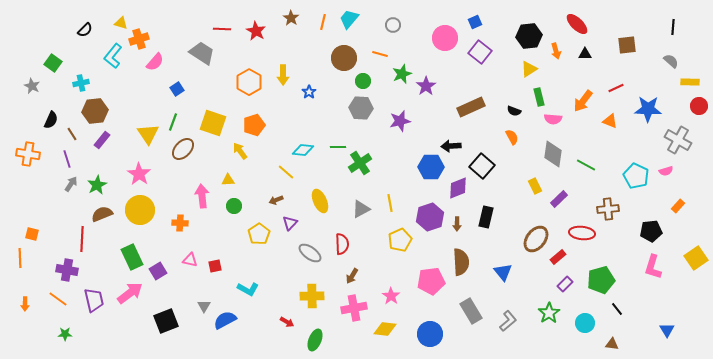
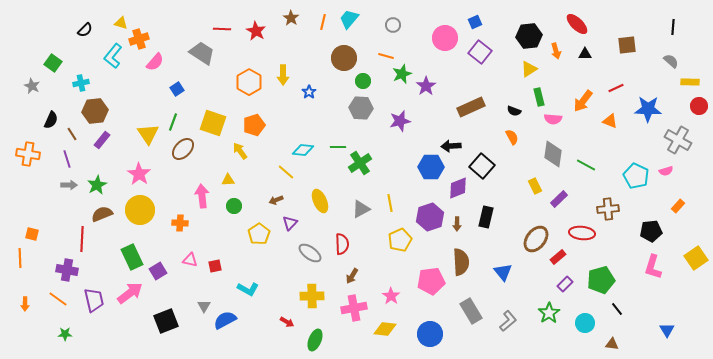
orange line at (380, 54): moved 6 px right, 2 px down
gray arrow at (71, 184): moved 2 px left, 1 px down; rotated 56 degrees clockwise
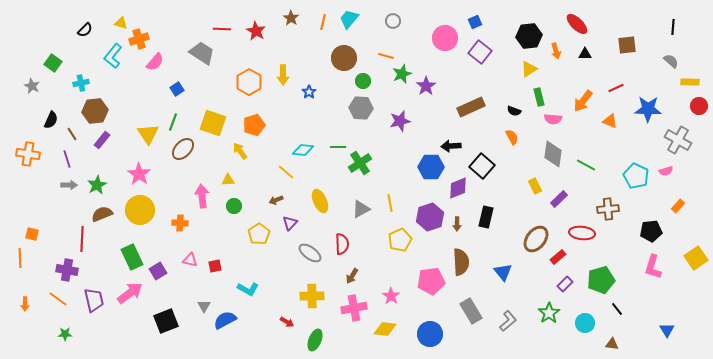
gray circle at (393, 25): moved 4 px up
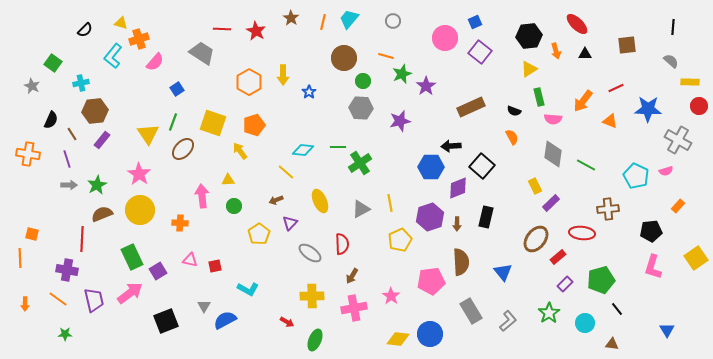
purple rectangle at (559, 199): moved 8 px left, 4 px down
yellow diamond at (385, 329): moved 13 px right, 10 px down
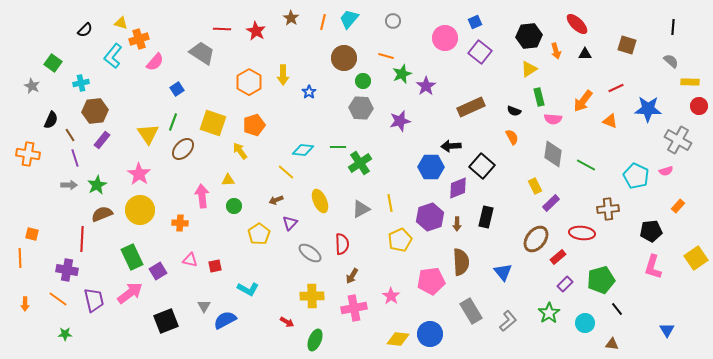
brown square at (627, 45): rotated 24 degrees clockwise
brown line at (72, 134): moved 2 px left, 1 px down
purple line at (67, 159): moved 8 px right, 1 px up
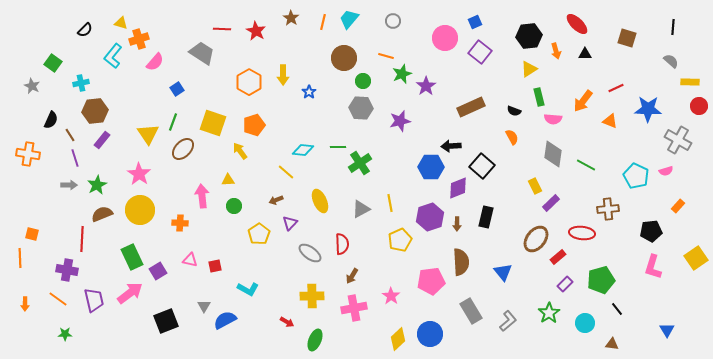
brown square at (627, 45): moved 7 px up
yellow diamond at (398, 339): rotated 50 degrees counterclockwise
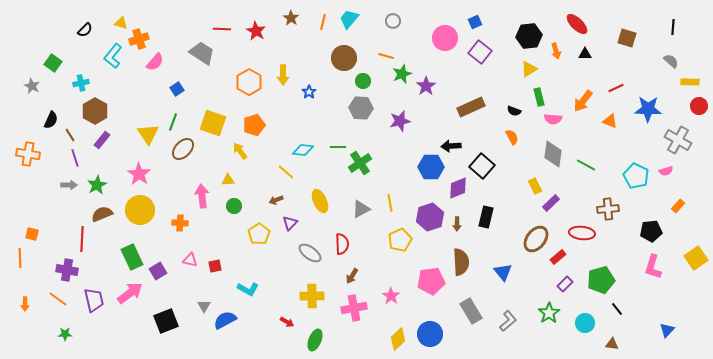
brown hexagon at (95, 111): rotated 25 degrees counterclockwise
blue triangle at (667, 330): rotated 14 degrees clockwise
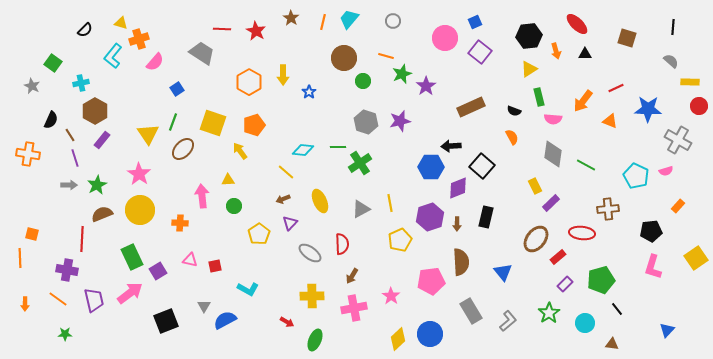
gray hexagon at (361, 108): moved 5 px right, 14 px down; rotated 15 degrees clockwise
brown arrow at (276, 200): moved 7 px right, 1 px up
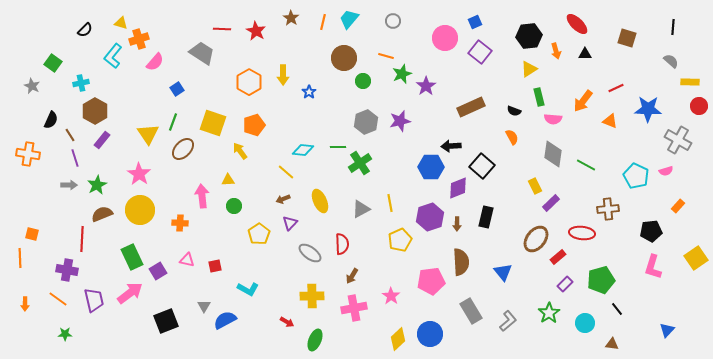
gray hexagon at (366, 122): rotated 20 degrees clockwise
pink triangle at (190, 260): moved 3 px left
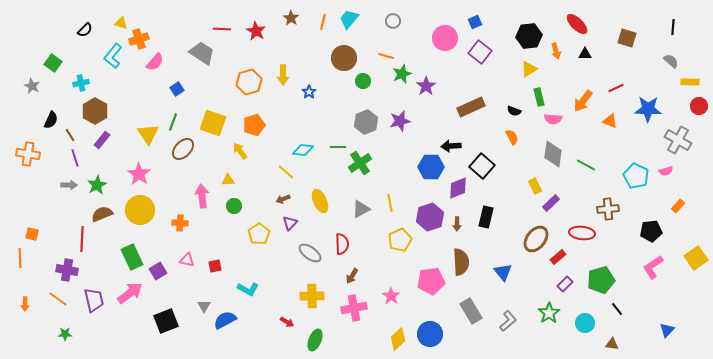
orange hexagon at (249, 82): rotated 15 degrees clockwise
pink L-shape at (653, 267): rotated 40 degrees clockwise
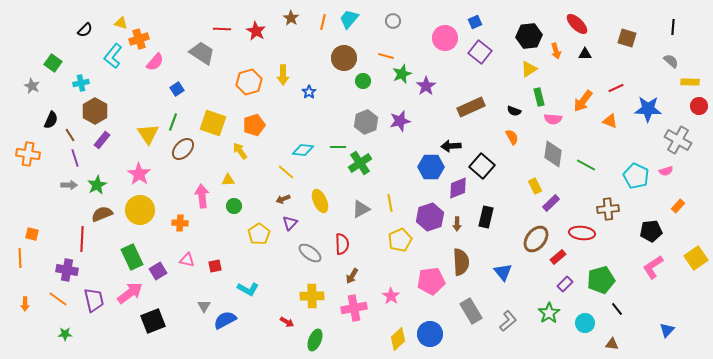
black square at (166, 321): moved 13 px left
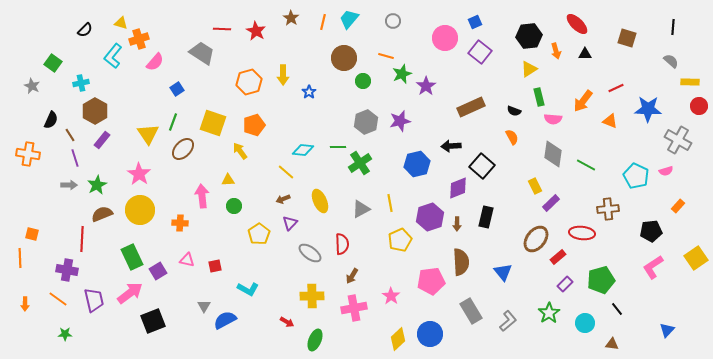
blue hexagon at (431, 167): moved 14 px left, 3 px up; rotated 15 degrees counterclockwise
